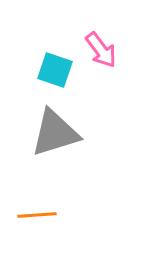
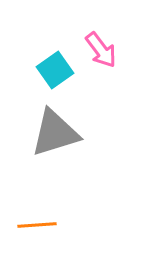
cyan square: rotated 36 degrees clockwise
orange line: moved 10 px down
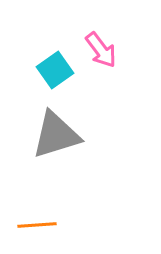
gray triangle: moved 1 px right, 2 px down
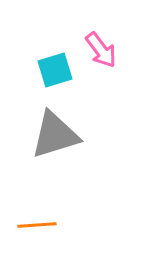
cyan square: rotated 18 degrees clockwise
gray triangle: moved 1 px left
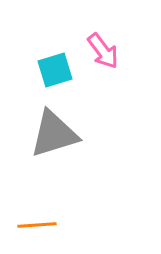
pink arrow: moved 2 px right, 1 px down
gray triangle: moved 1 px left, 1 px up
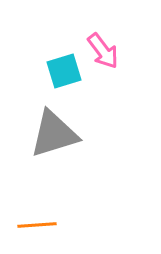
cyan square: moved 9 px right, 1 px down
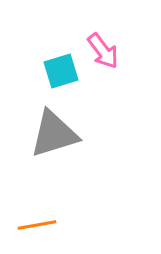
cyan square: moved 3 px left
orange line: rotated 6 degrees counterclockwise
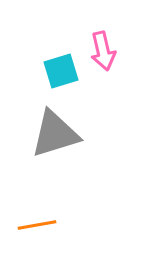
pink arrow: rotated 24 degrees clockwise
gray triangle: moved 1 px right
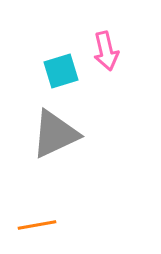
pink arrow: moved 3 px right
gray triangle: rotated 8 degrees counterclockwise
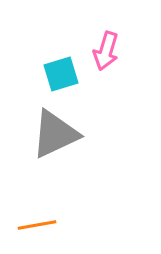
pink arrow: rotated 30 degrees clockwise
cyan square: moved 3 px down
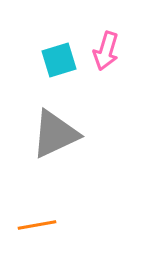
cyan square: moved 2 px left, 14 px up
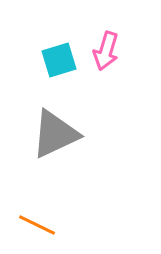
orange line: rotated 36 degrees clockwise
